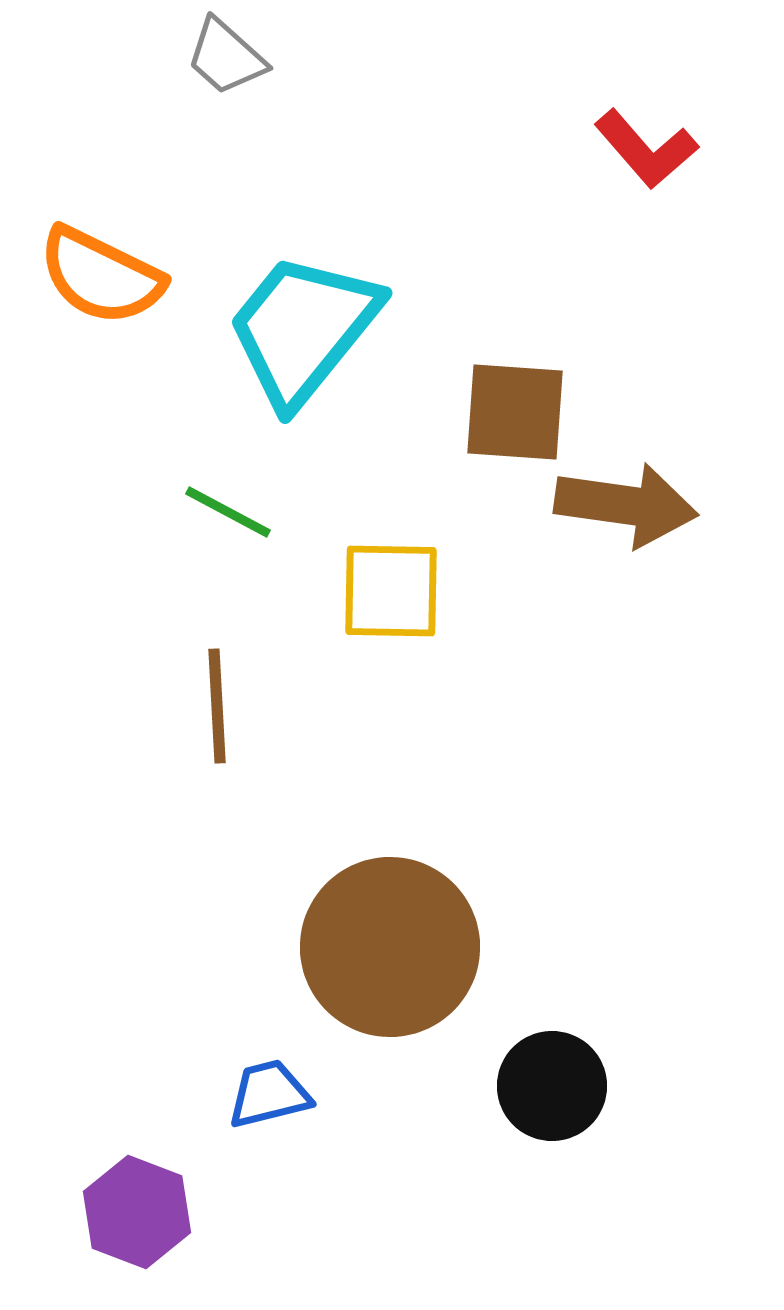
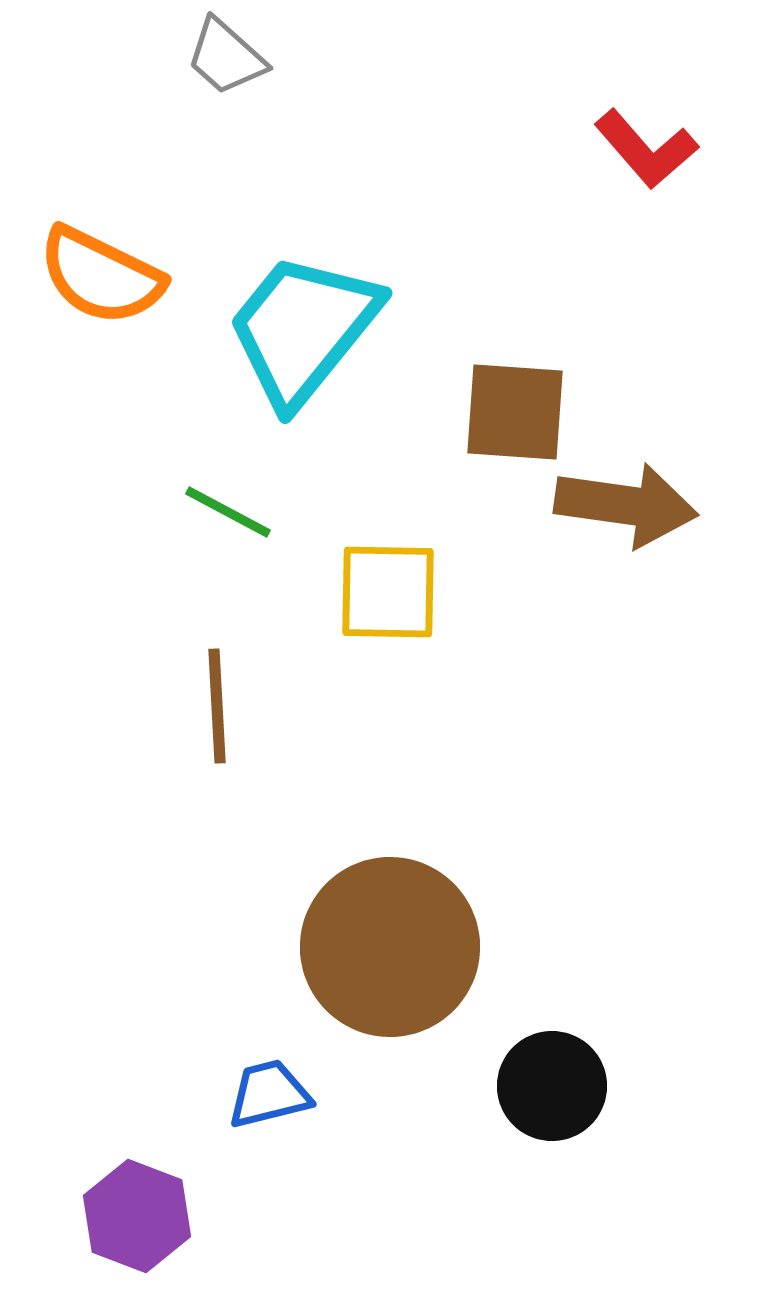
yellow square: moved 3 px left, 1 px down
purple hexagon: moved 4 px down
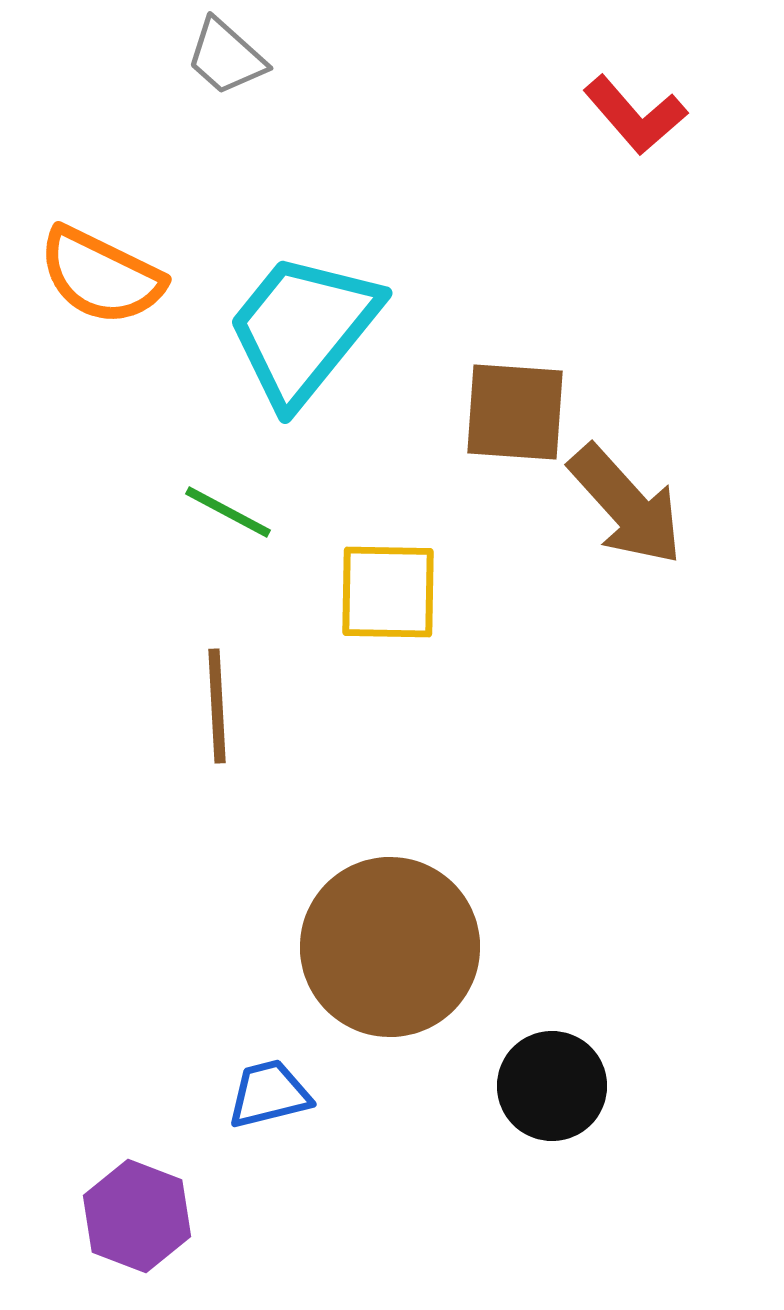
red L-shape: moved 11 px left, 34 px up
brown arrow: rotated 40 degrees clockwise
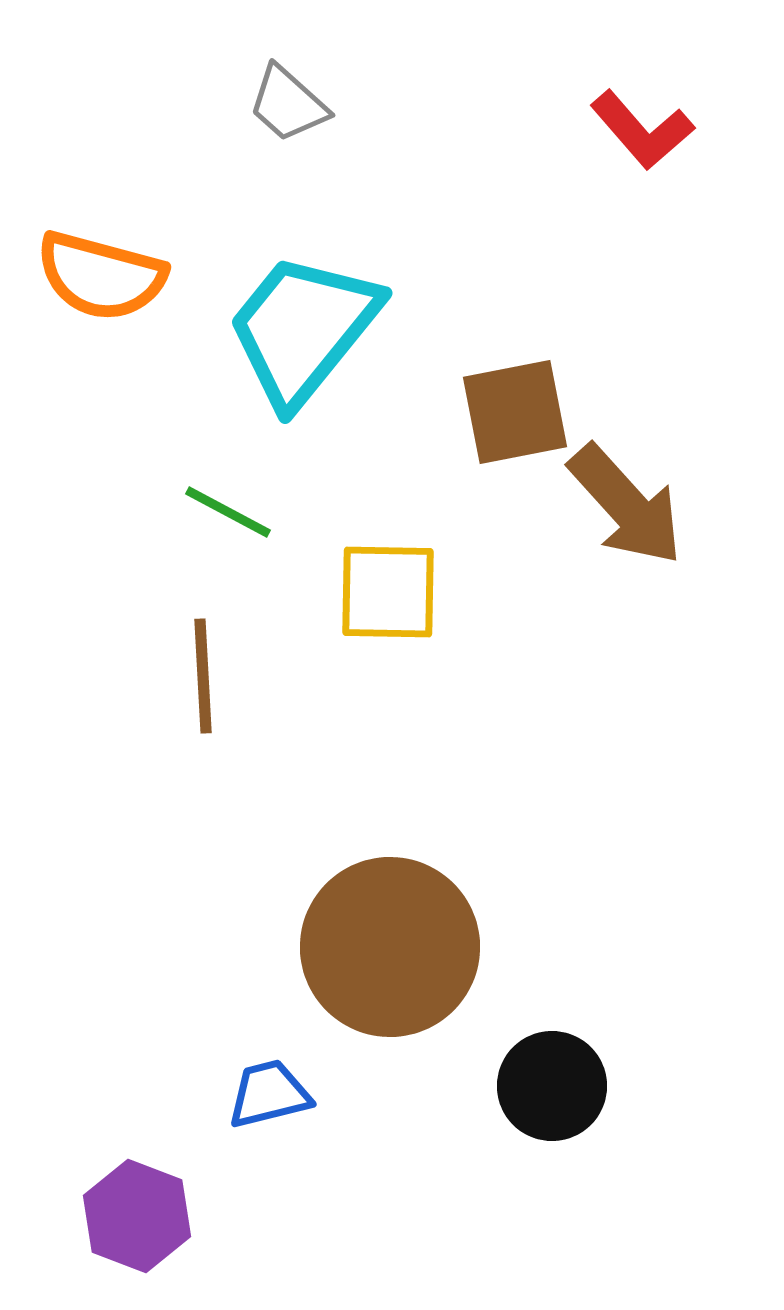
gray trapezoid: moved 62 px right, 47 px down
red L-shape: moved 7 px right, 15 px down
orange semicircle: rotated 11 degrees counterclockwise
brown square: rotated 15 degrees counterclockwise
brown line: moved 14 px left, 30 px up
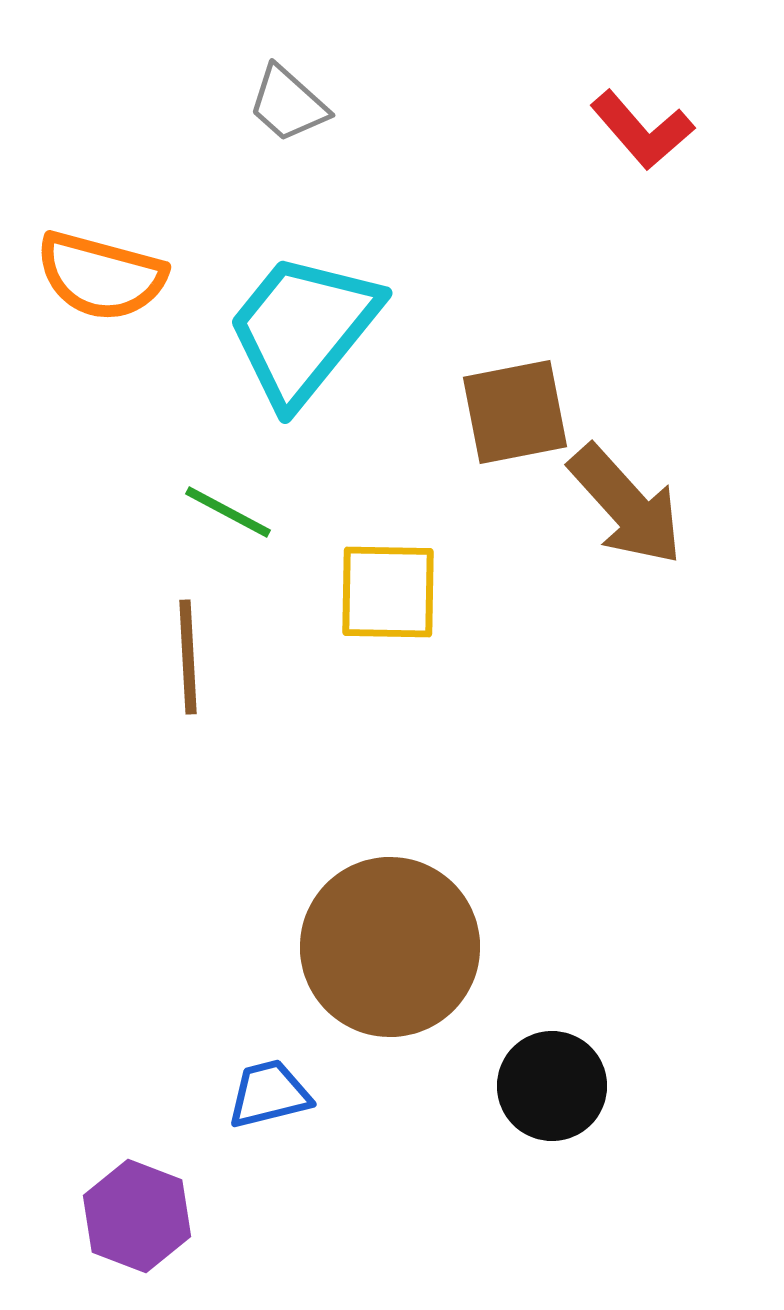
brown line: moved 15 px left, 19 px up
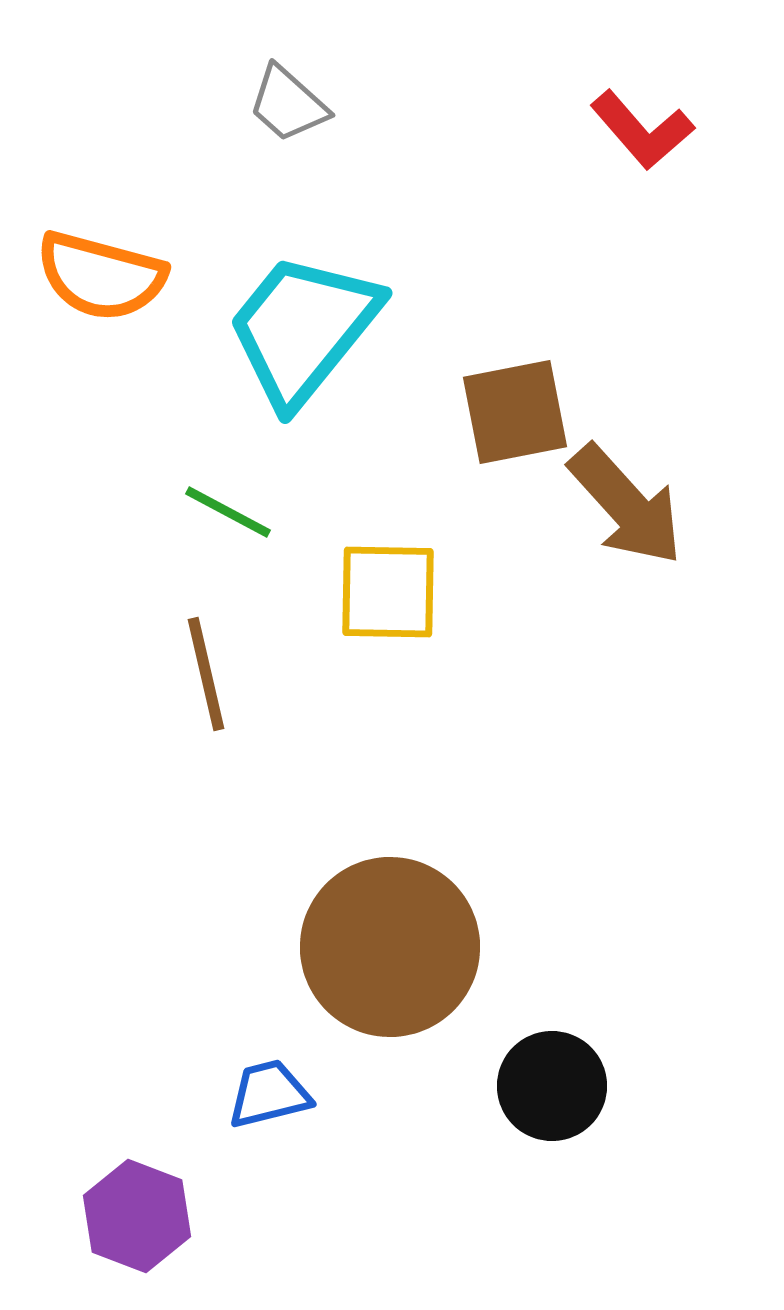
brown line: moved 18 px right, 17 px down; rotated 10 degrees counterclockwise
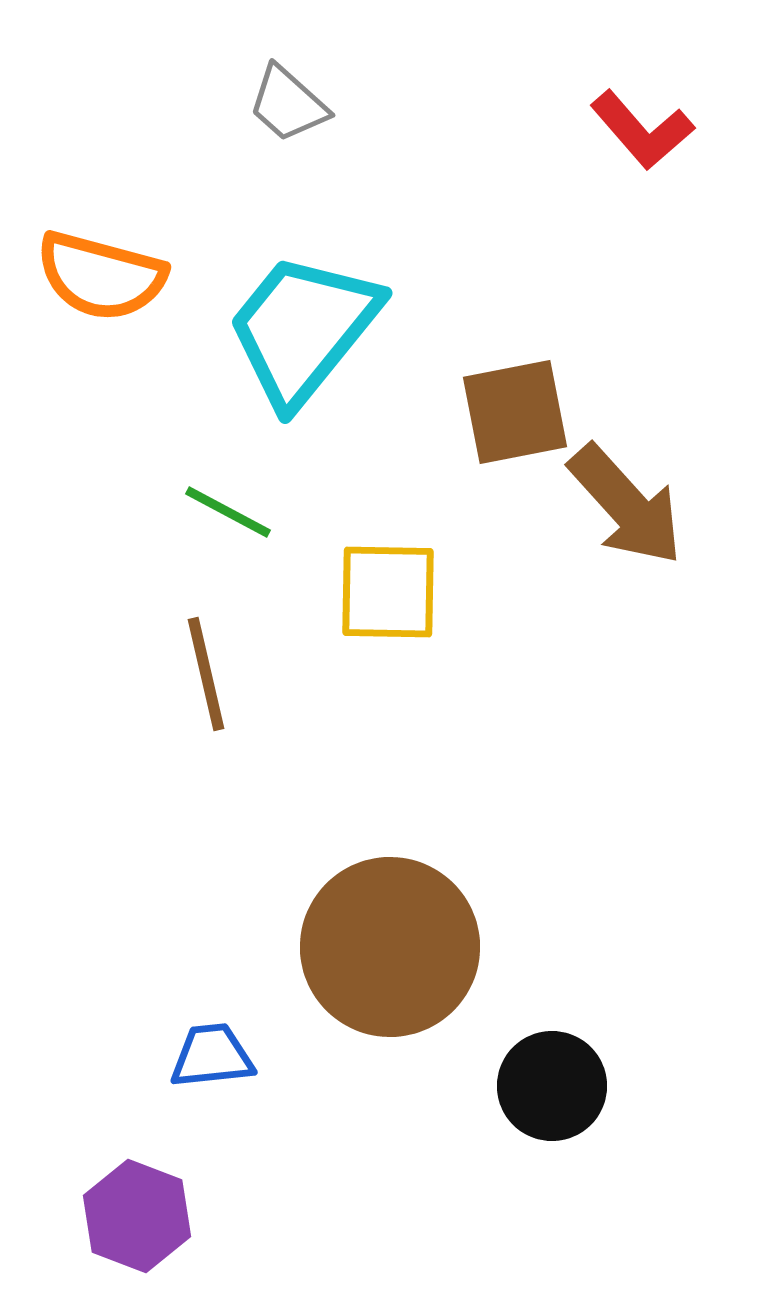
blue trapezoid: moved 57 px left, 38 px up; rotated 8 degrees clockwise
